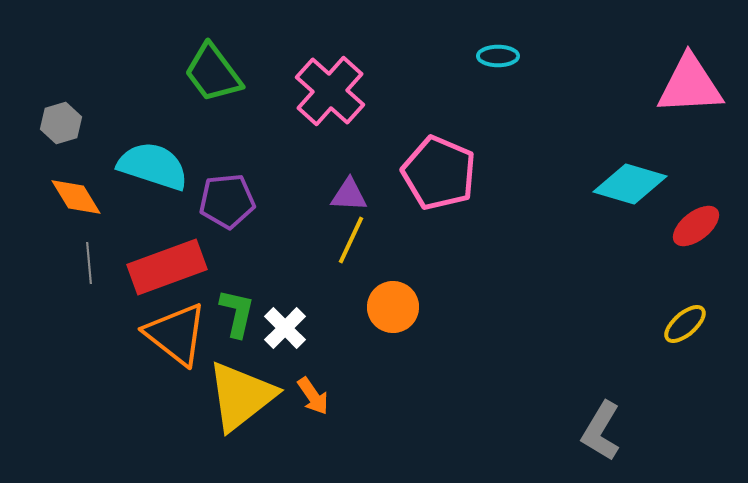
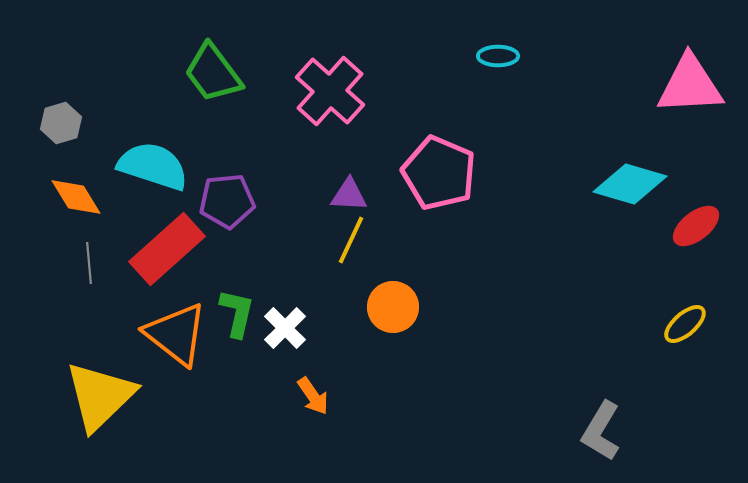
red rectangle: moved 18 px up; rotated 22 degrees counterclockwise
yellow triangle: moved 141 px left; rotated 6 degrees counterclockwise
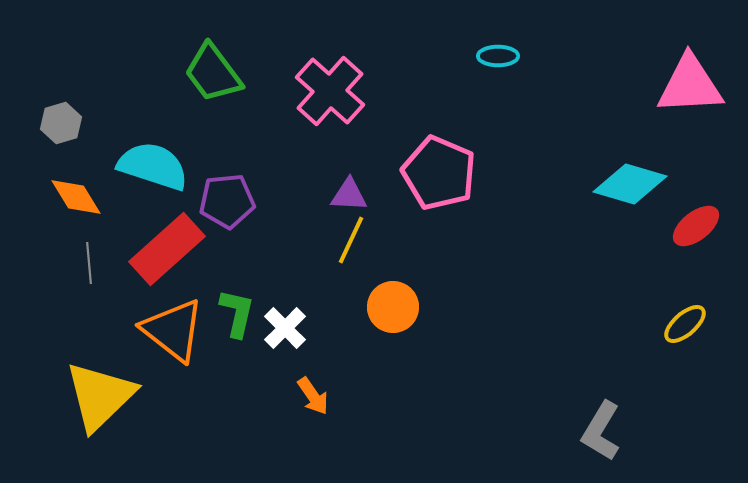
orange triangle: moved 3 px left, 4 px up
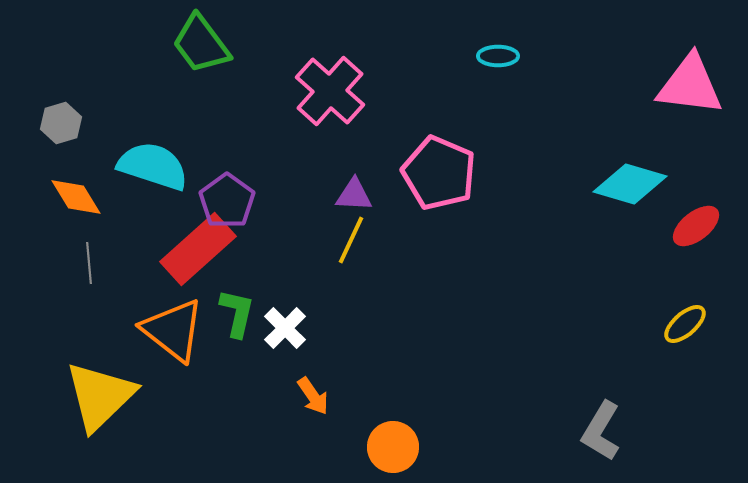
green trapezoid: moved 12 px left, 29 px up
pink triangle: rotated 10 degrees clockwise
purple triangle: moved 5 px right
purple pentagon: rotated 30 degrees counterclockwise
red rectangle: moved 31 px right
orange circle: moved 140 px down
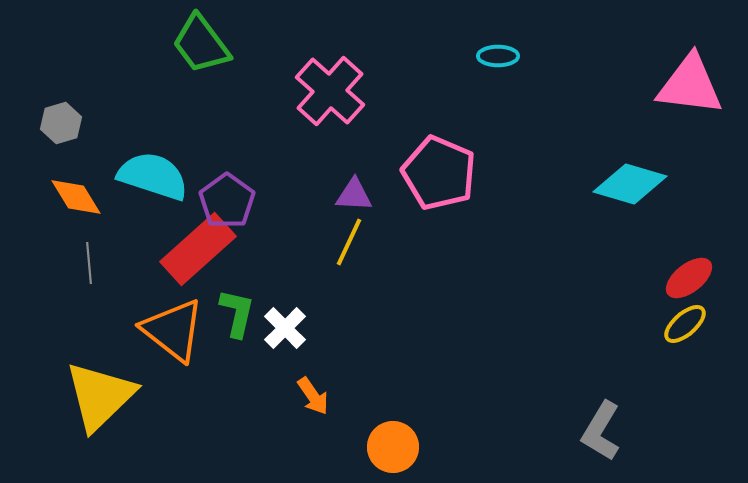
cyan semicircle: moved 10 px down
red ellipse: moved 7 px left, 52 px down
yellow line: moved 2 px left, 2 px down
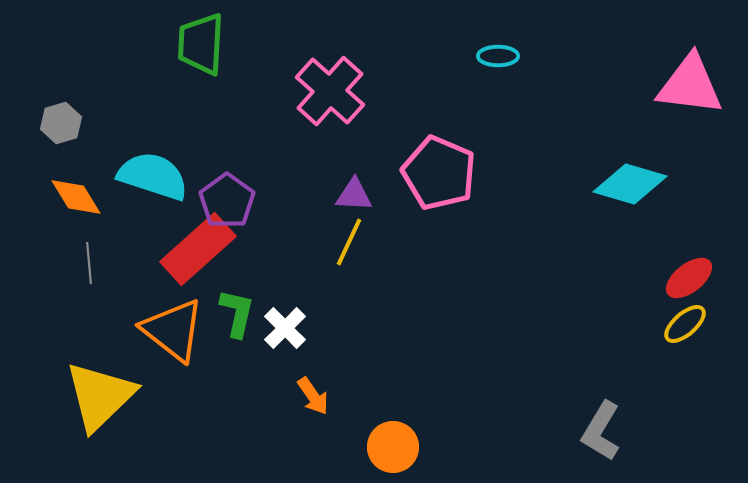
green trapezoid: rotated 40 degrees clockwise
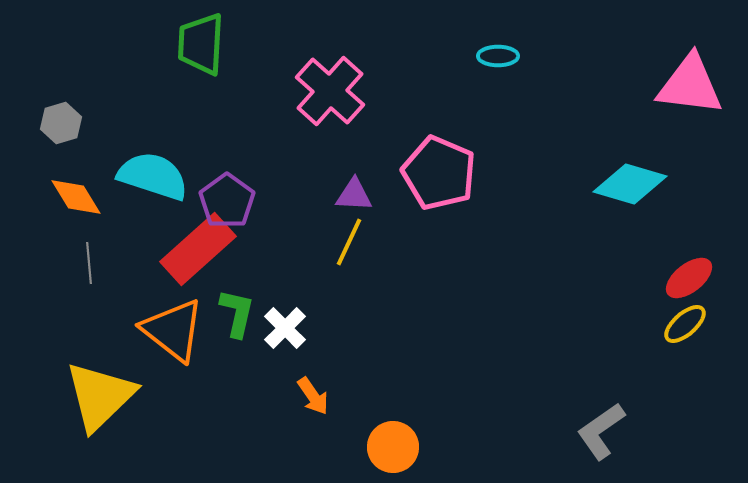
gray L-shape: rotated 24 degrees clockwise
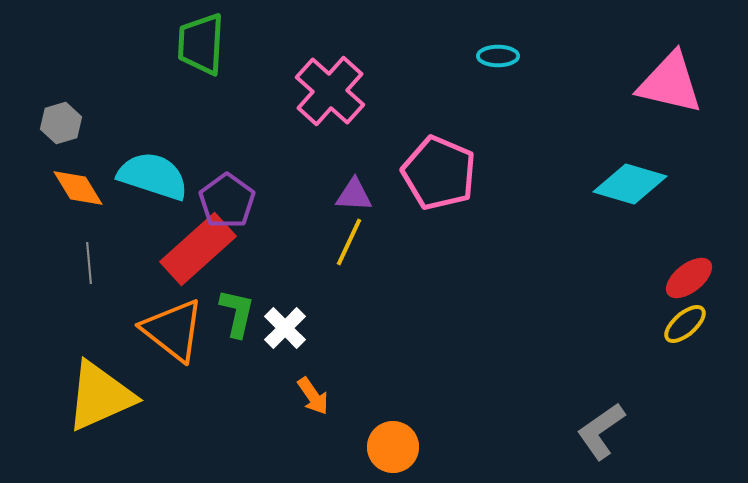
pink triangle: moved 20 px left, 2 px up; rotated 6 degrees clockwise
orange diamond: moved 2 px right, 9 px up
yellow triangle: rotated 20 degrees clockwise
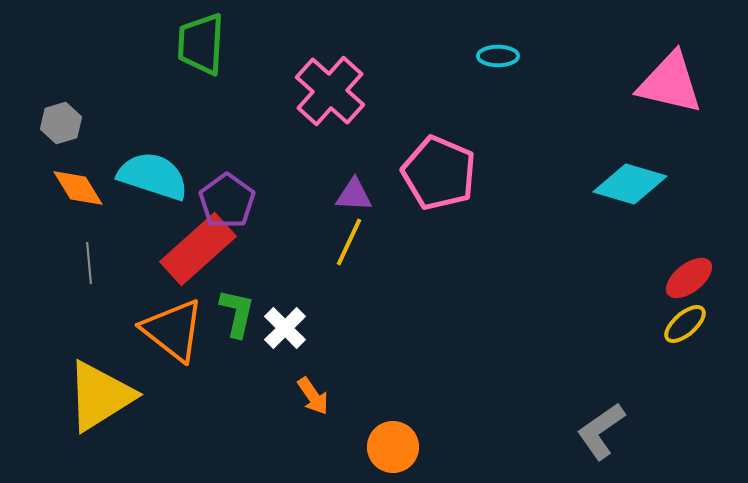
yellow triangle: rotated 8 degrees counterclockwise
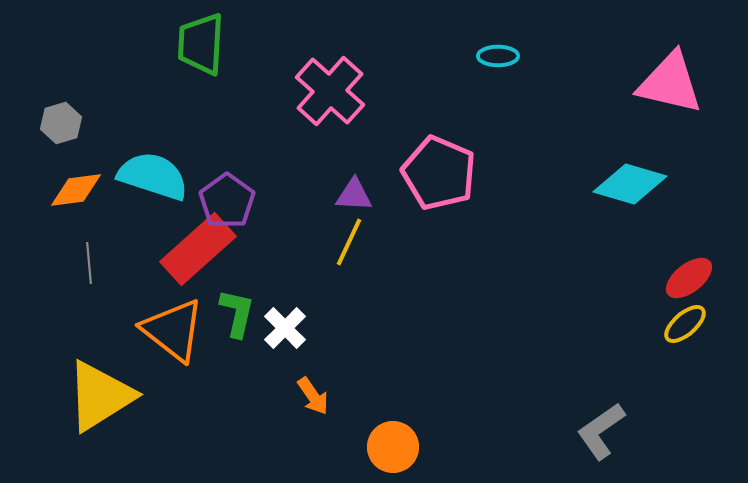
orange diamond: moved 2 px left, 2 px down; rotated 66 degrees counterclockwise
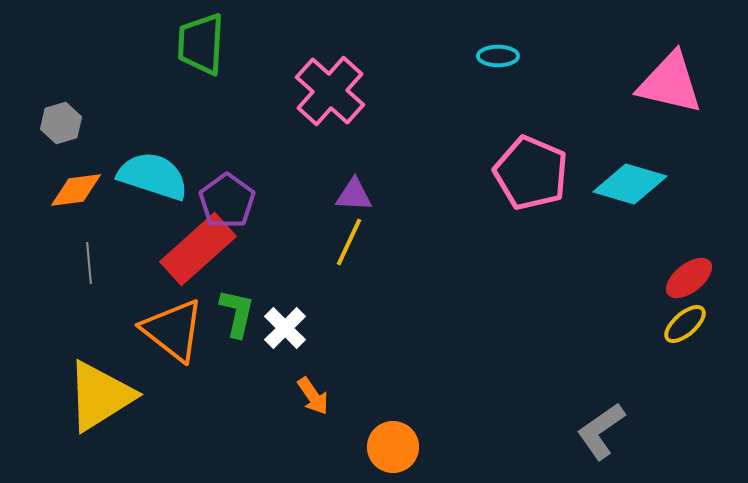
pink pentagon: moved 92 px right
